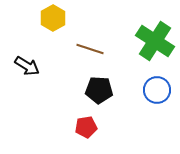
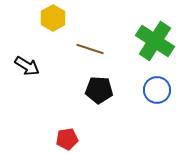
red pentagon: moved 19 px left, 12 px down
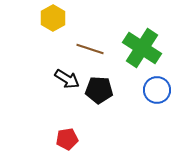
green cross: moved 13 px left, 7 px down
black arrow: moved 40 px right, 13 px down
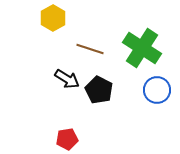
black pentagon: rotated 24 degrees clockwise
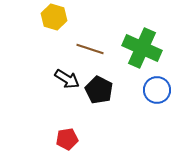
yellow hexagon: moved 1 px right, 1 px up; rotated 15 degrees counterclockwise
green cross: rotated 9 degrees counterclockwise
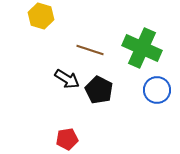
yellow hexagon: moved 13 px left, 1 px up
brown line: moved 1 px down
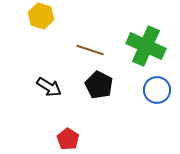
green cross: moved 4 px right, 2 px up
black arrow: moved 18 px left, 8 px down
black pentagon: moved 5 px up
red pentagon: moved 1 px right; rotated 30 degrees counterclockwise
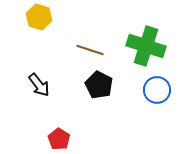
yellow hexagon: moved 2 px left, 1 px down
green cross: rotated 6 degrees counterclockwise
black arrow: moved 10 px left, 2 px up; rotated 20 degrees clockwise
red pentagon: moved 9 px left
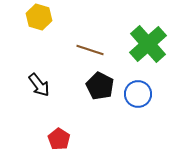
green cross: moved 2 px right, 2 px up; rotated 30 degrees clockwise
black pentagon: moved 1 px right, 1 px down
blue circle: moved 19 px left, 4 px down
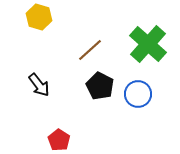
green cross: rotated 6 degrees counterclockwise
brown line: rotated 60 degrees counterclockwise
red pentagon: moved 1 px down
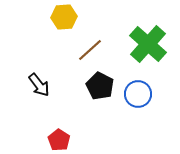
yellow hexagon: moved 25 px right; rotated 20 degrees counterclockwise
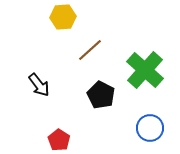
yellow hexagon: moved 1 px left
green cross: moved 3 px left, 26 px down
black pentagon: moved 1 px right, 9 px down
blue circle: moved 12 px right, 34 px down
